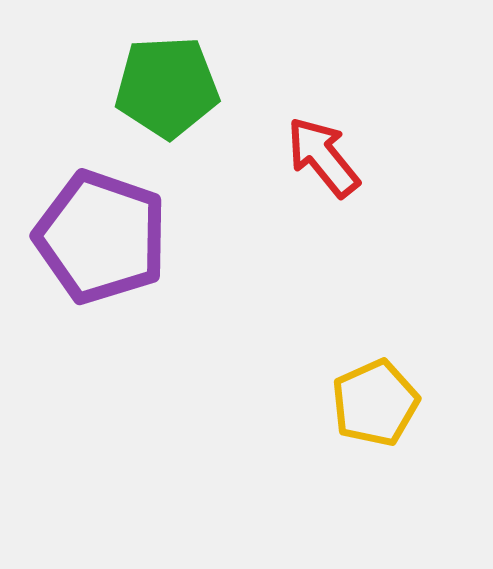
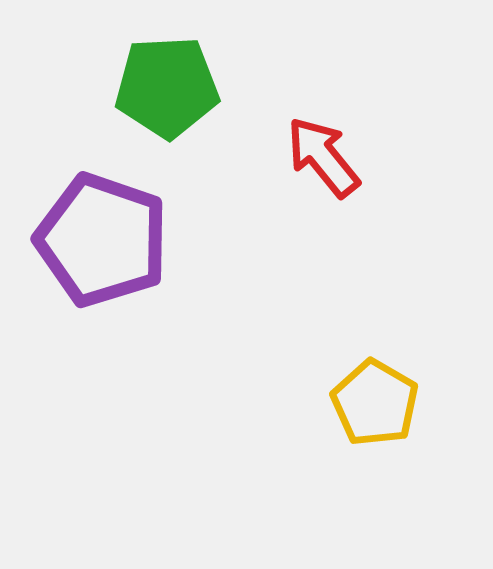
purple pentagon: moved 1 px right, 3 px down
yellow pentagon: rotated 18 degrees counterclockwise
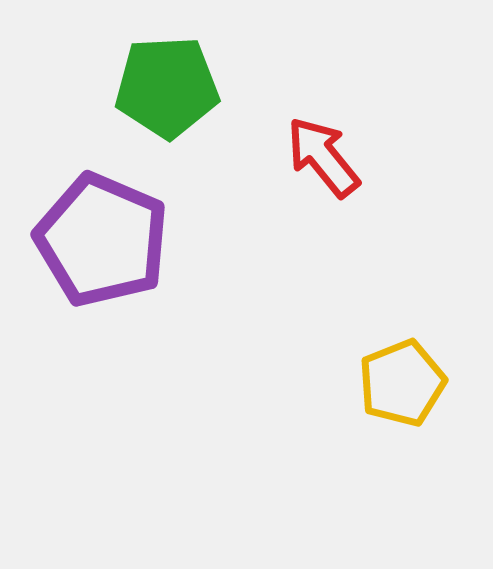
purple pentagon: rotated 4 degrees clockwise
yellow pentagon: moved 27 px right, 20 px up; rotated 20 degrees clockwise
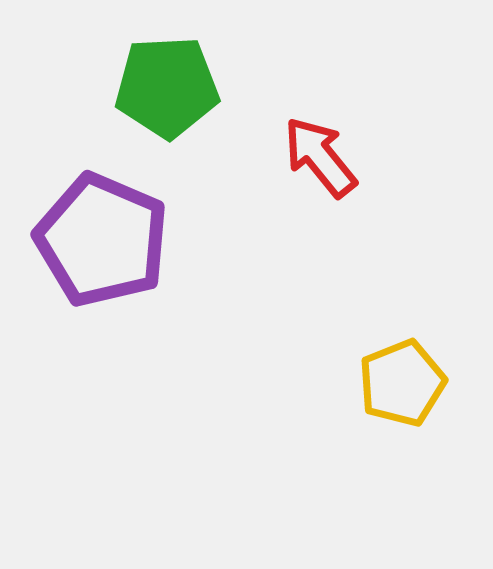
red arrow: moved 3 px left
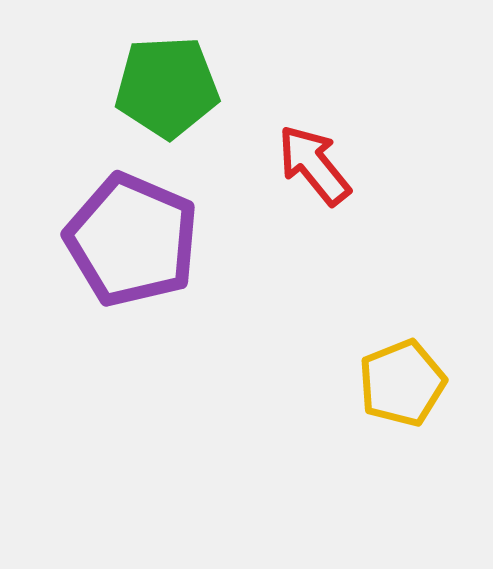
red arrow: moved 6 px left, 8 px down
purple pentagon: moved 30 px right
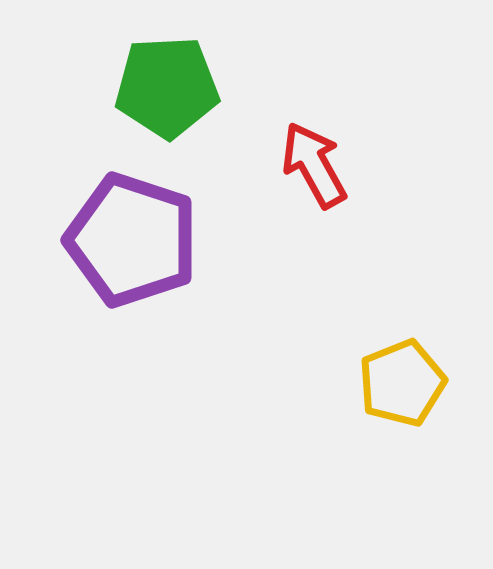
red arrow: rotated 10 degrees clockwise
purple pentagon: rotated 5 degrees counterclockwise
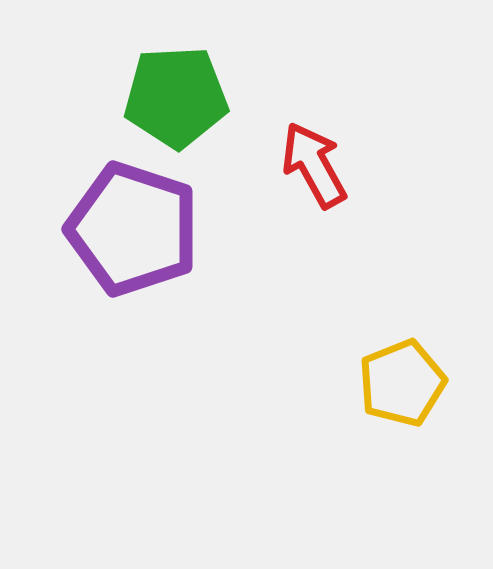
green pentagon: moved 9 px right, 10 px down
purple pentagon: moved 1 px right, 11 px up
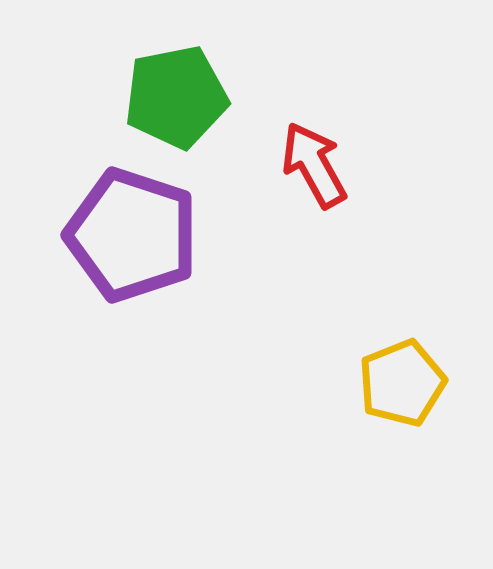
green pentagon: rotated 8 degrees counterclockwise
purple pentagon: moved 1 px left, 6 px down
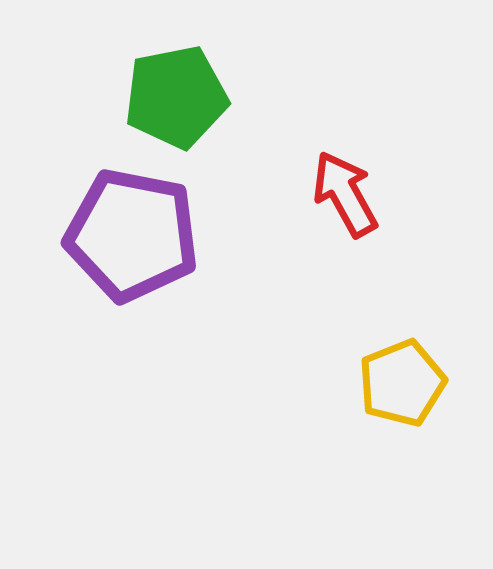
red arrow: moved 31 px right, 29 px down
purple pentagon: rotated 7 degrees counterclockwise
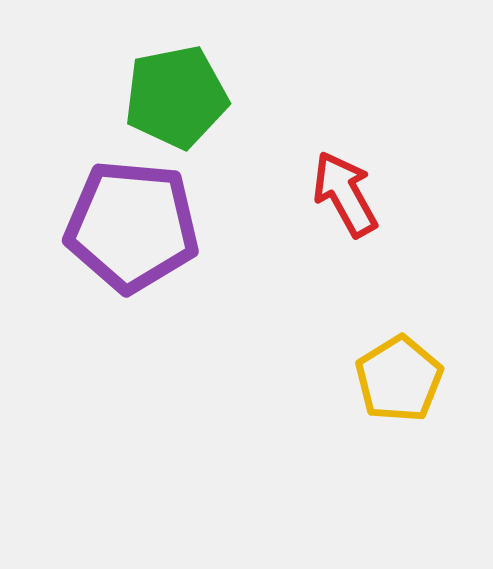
purple pentagon: moved 9 px up; rotated 6 degrees counterclockwise
yellow pentagon: moved 3 px left, 4 px up; rotated 10 degrees counterclockwise
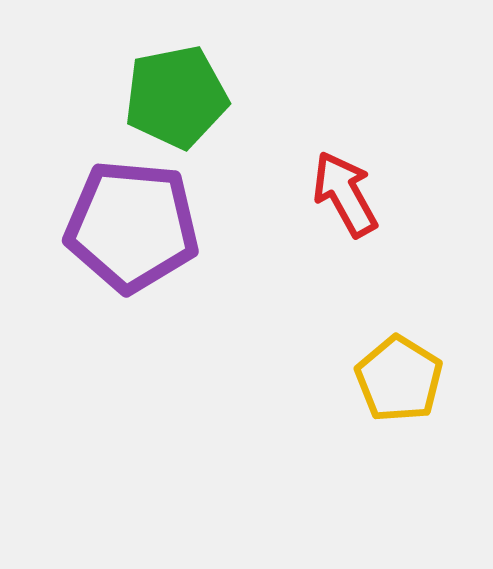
yellow pentagon: rotated 8 degrees counterclockwise
